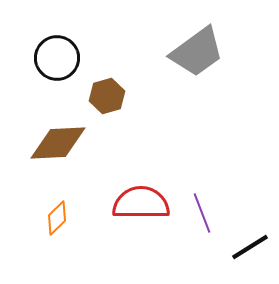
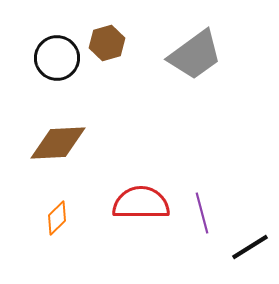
gray trapezoid: moved 2 px left, 3 px down
brown hexagon: moved 53 px up
purple line: rotated 6 degrees clockwise
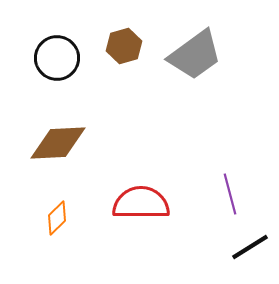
brown hexagon: moved 17 px right, 3 px down
purple line: moved 28 px right, 19 px up
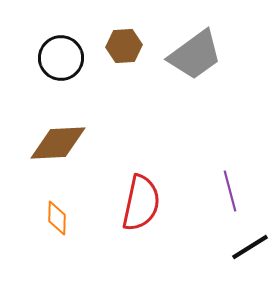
brown hexagon: rotated 12 degrees clockwise
black circle: moved 4 px right
purple line: moved 3 px up
red semicircle: rotated 102 degrees clockwise
orange diamond: rotated 44 degrees counterclockwise
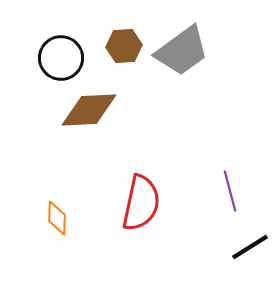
gray trapezoid: moved 13 px left, 4 px up
brown diamond: moved 31 px right, 33 px up
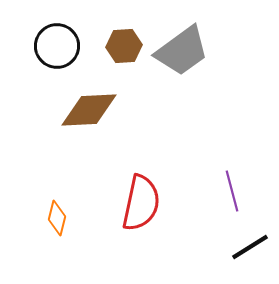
black circle: moved 4 px left, 12 px up
purple line: moved 2 px right
orange diamond: rotated 12 degrees clockwise
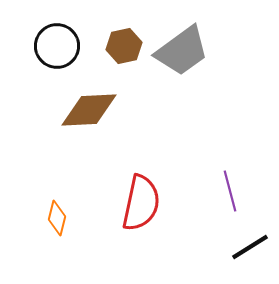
brown hexagon: rotated 8 degrees counterclockwise
purple line: moved 2 px left
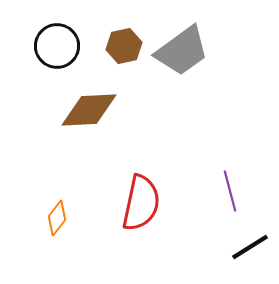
orange diamond: rotated 24 degrees clockwise
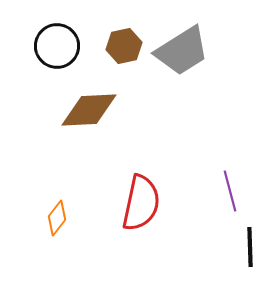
gray trapezoid: rotated 4 degrees clockwise
black line: rotated 60 degrees counterclockwise
